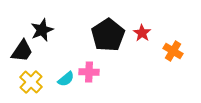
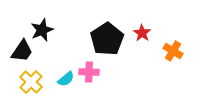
black pentagon: moved 1 px left, 4 px down
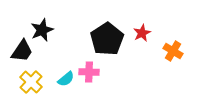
red star: rotated 12 degrees clockwise
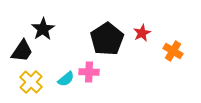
black star: moved 1 px right, 1 px up; rotated 10 degrees counterclockwise
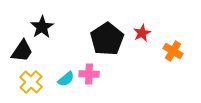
black star: moved 1 px left, 2 px up
pink cross: moved 2 px down
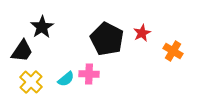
black pentagon: rotated 12 degrees counterclockwise
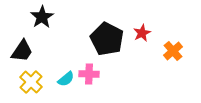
black star: moved 10 px up
orange cross: rotated 18 degrees clockwise
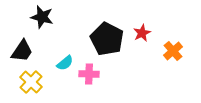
black star: rotated 25 degrees counterclockwise
cyan semicircle: moved 1 px left, 16 px up
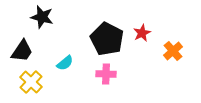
pink cross: moved 17 px right
